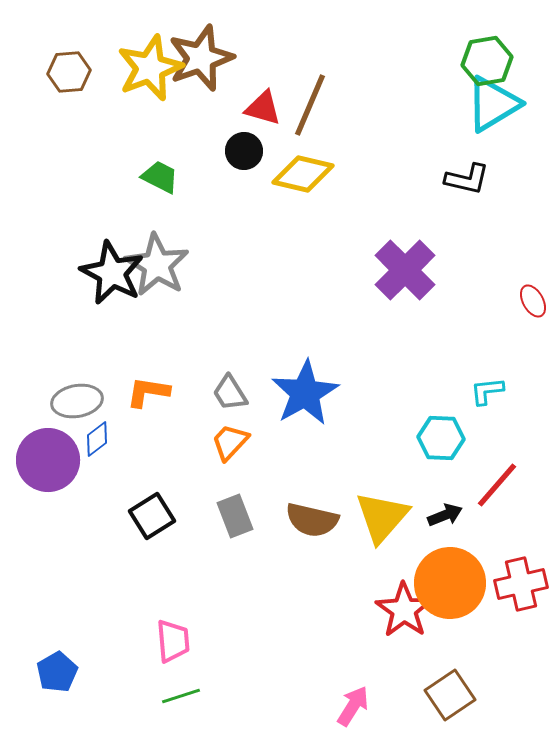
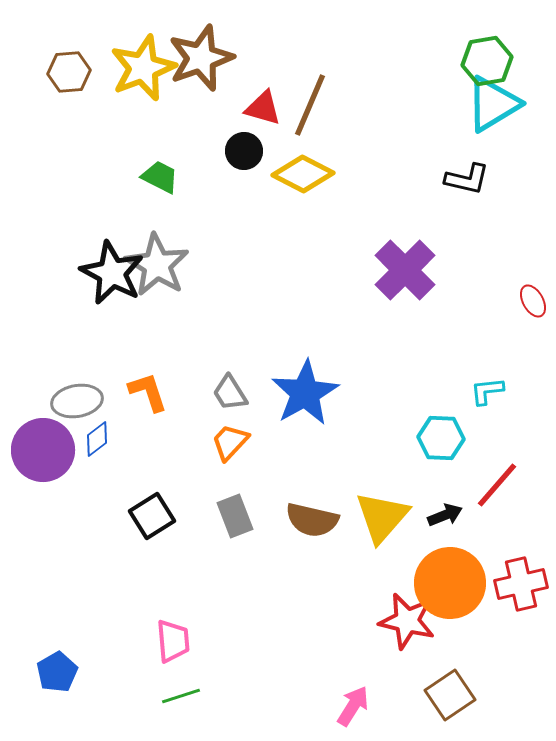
yellow star: moved 7 px left
yellow diamond: rotated 14 degrees clockwise
orange L-shape: rotated 63 degrees clockwise
purple circle: moved 5 px left, 10 px up
red star: moved 3 px right, 11 px down; rotated 22 degrees counterclockwise
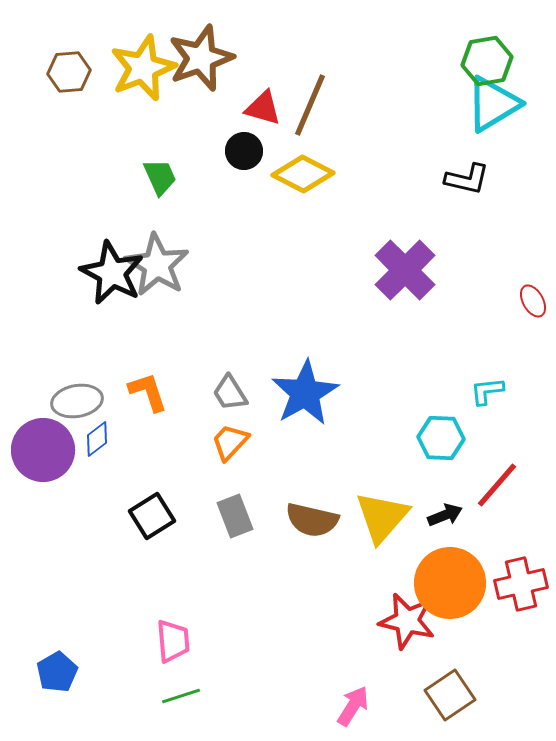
green trapezoid: rotated 39 degrees clockwise
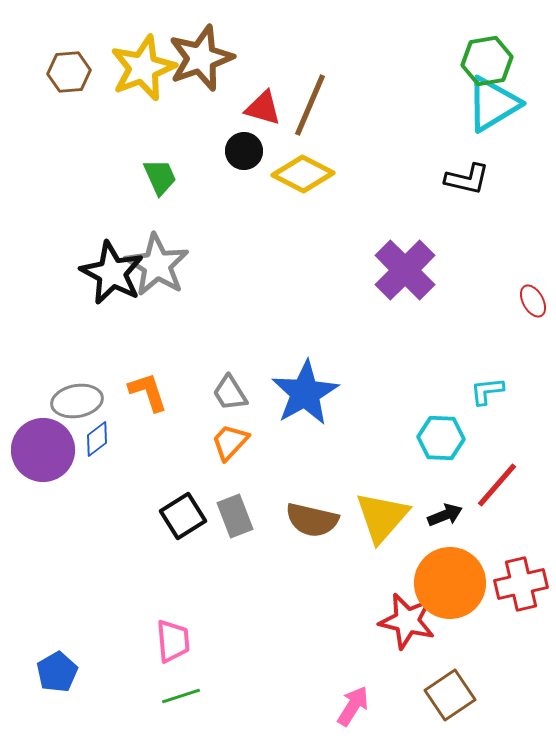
black square: moved 31 px right
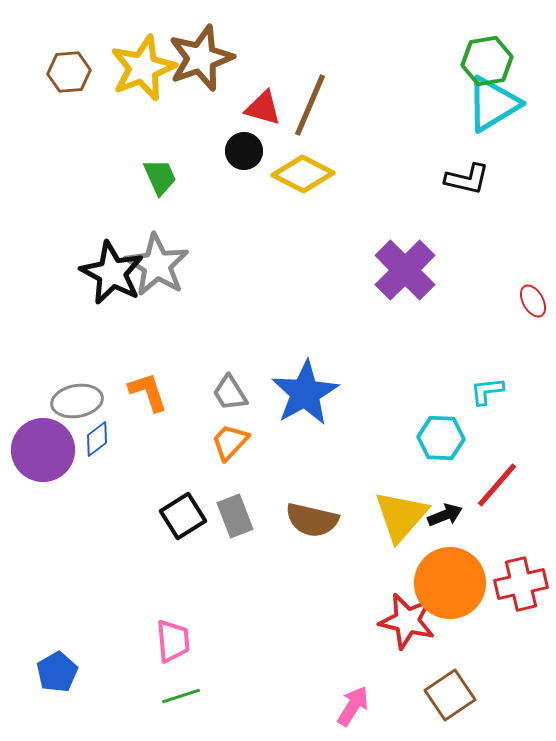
yellow triangle: moved 19 px right, 1 px up
